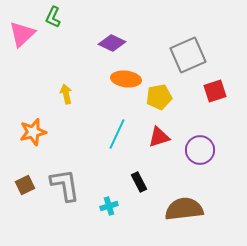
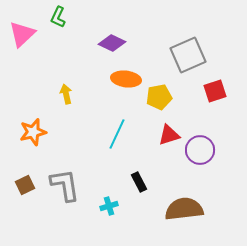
green L-shape: moved 5 px right
red triangle: moved 10 px right, 2 px up
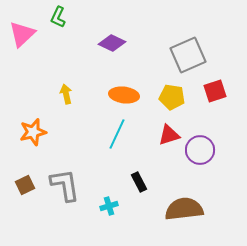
orange ellipse: moved 2 px left, 16 px down
yellow pentagon: moved 13 px right; rotated 20 degrees clockwise
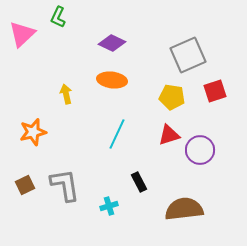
orange ellipse: moved 12 px left, 15 px up
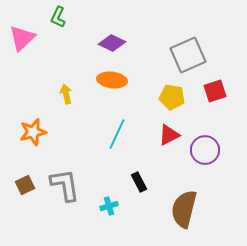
pink triangle: moved 4 px down
red triangle: rotated 10 degrees counterclockwise
purple circle: moved 5 px right
brown semicircle: rotated 69 degrees counterclockwise
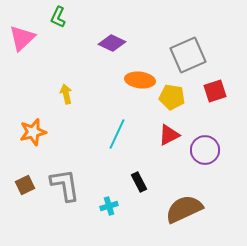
orange ellipse: moved 28 px right
brown semicircle: rotated 51 degrees clockwise
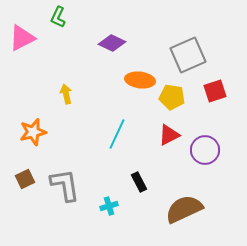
pink triangle: rotated 16 degrees clockwise
brown square: moved 6 px up
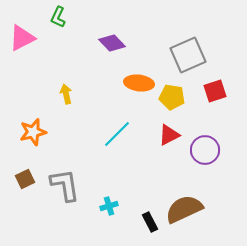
purple diamond: rotated 20 degrees clockwise
orange ellipse: moved 1 px left, 3 px down
cyan line: rotated 20 degrees clockwise
black rectangle: moved 11 px right, 40 px down
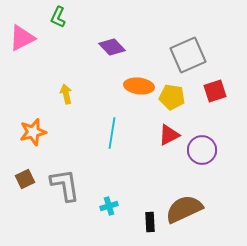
purple diamond: moved 4 px down
orange ellipse: moved 3 px down
cyan line: moved 5 px left, 1 px up; rotated 36 degrees counterclockwise
purple circle: moved 3 px left
black rectangle: rotated 24 degrees clockwise
